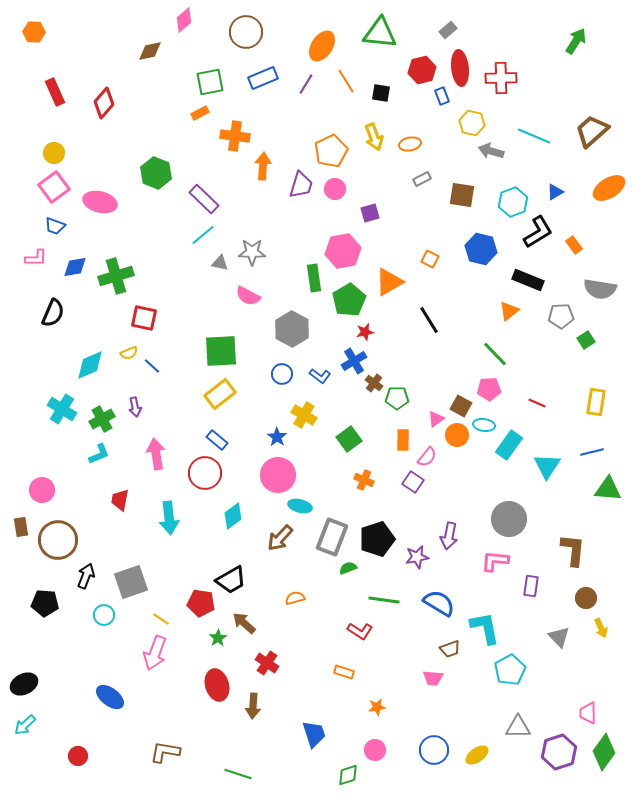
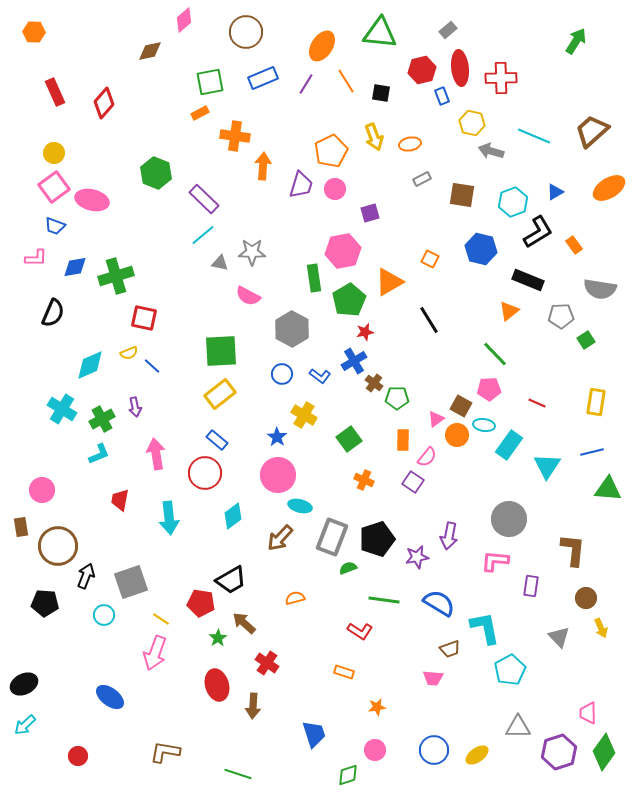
pink ellipse at (100, 202): moved 8 px left, 2 px up
brown circle at (58, 540): moved 6 px down
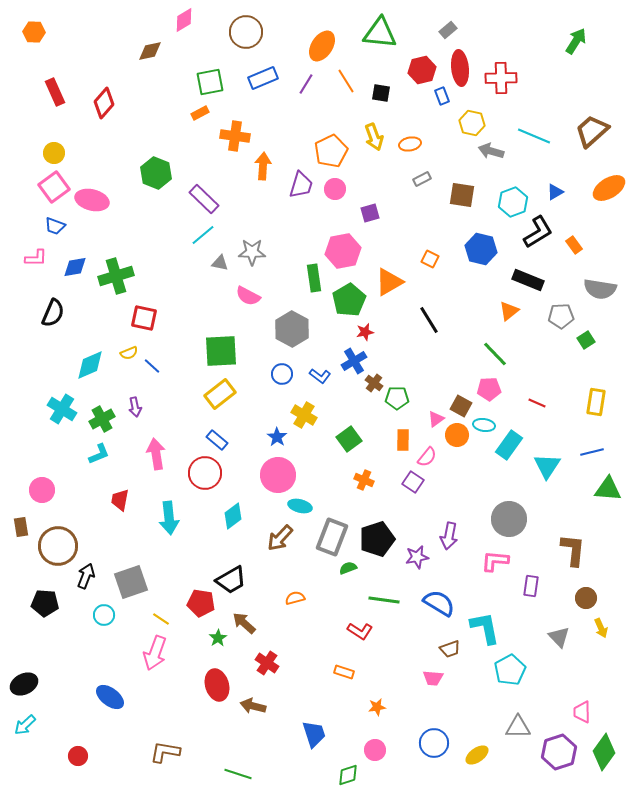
pink diamond at (184, 20): rotated 10 degrees clockwise
brown arrow at (253, 706): rotated 100 degrees clockwise
pink trapezoid at (588, 713): moved 6 px left, 1 px up
blue circle at (434, 750): moved 7 px up
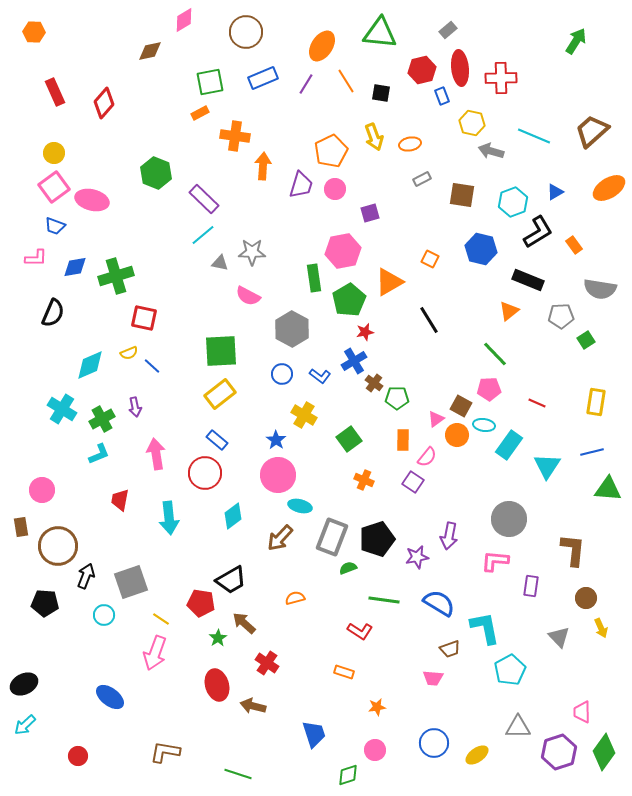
blue star at (277, 437): moved 1 px left, 3 px down
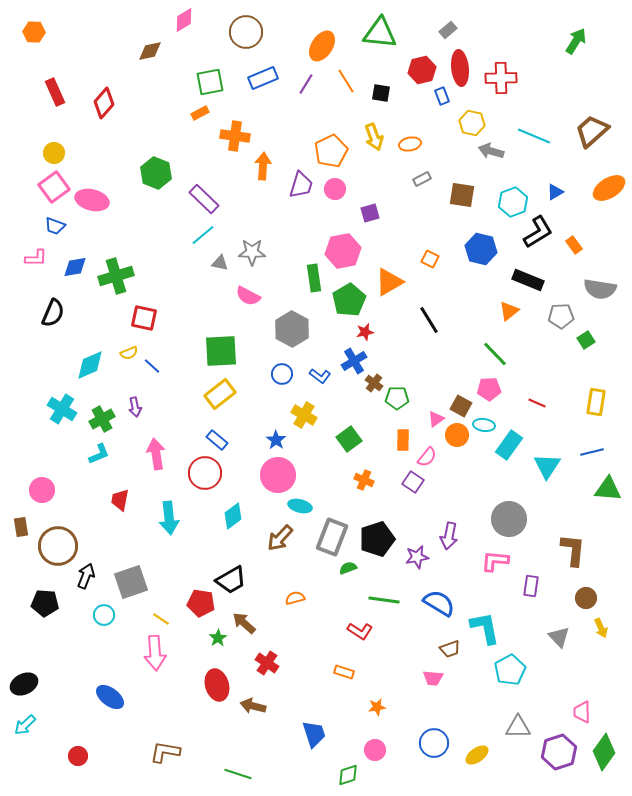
pink arrow at (155, 653): rotated 24 degrees counterclockwise
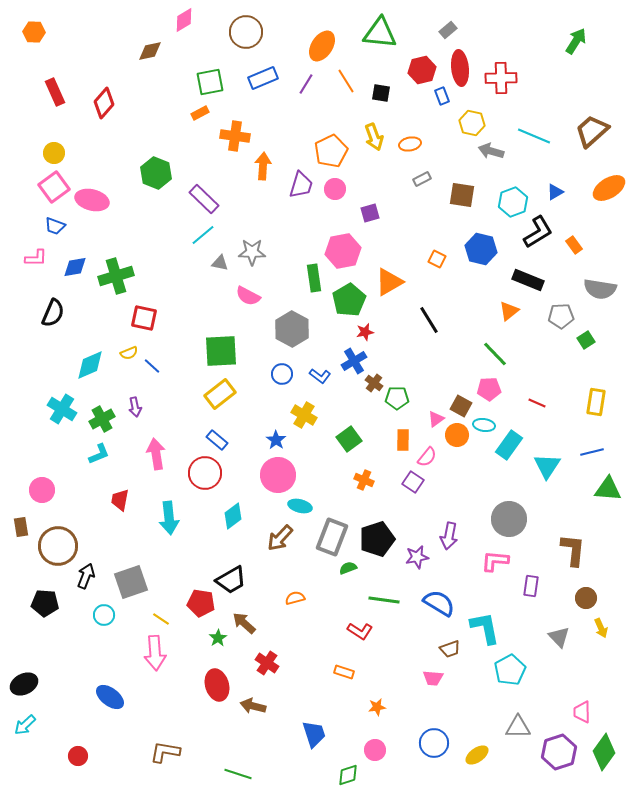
orange square at (430, 259): moved 7 px right
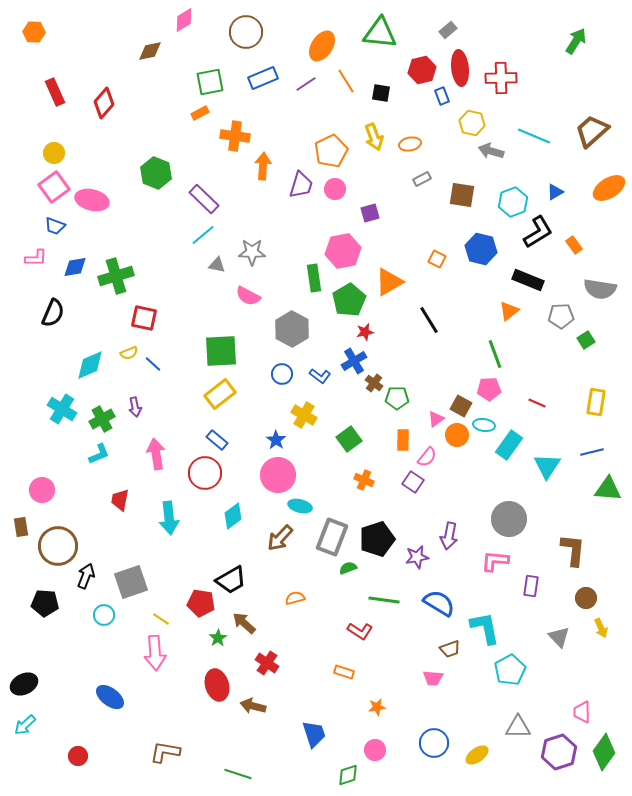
purple line at (306, 84): rotated 25 degrees clockwise
gray triangle at (220, 263): moved 3 px left, 2 px down
green line at (495, 354): rotated 24 degrees clockwise
blue line at (152, 366): moved 1 px right, 2 px up
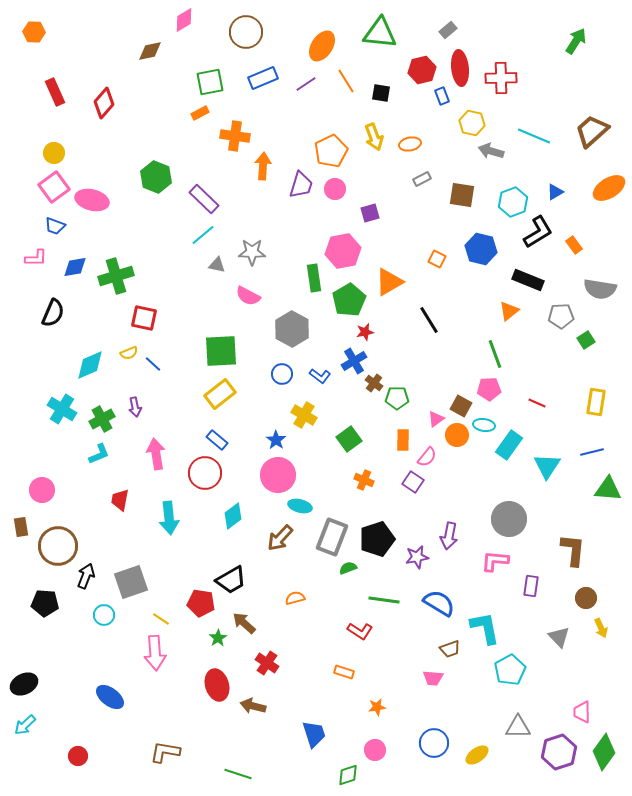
green hexagon at (156, 173): moved 4 px down
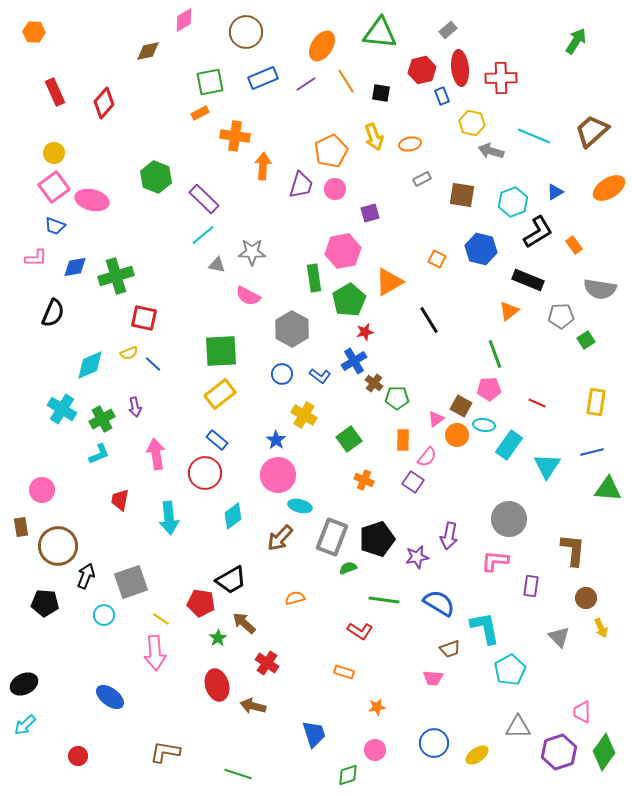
brown diamond at (150, 51): moved 2 px left
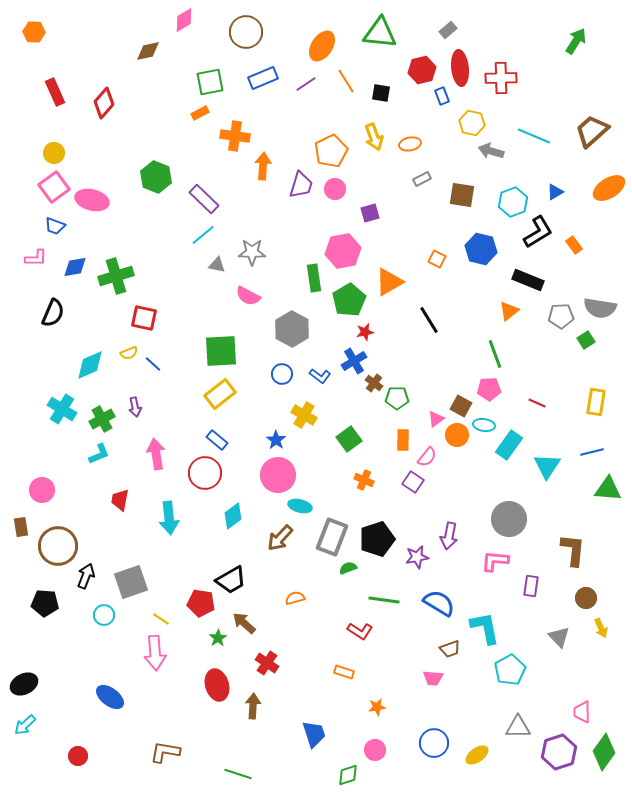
gray semicircle at (600, 289): moved 19 px down
brown arrow at (253, 706): rotated 80 degrees clockwise
